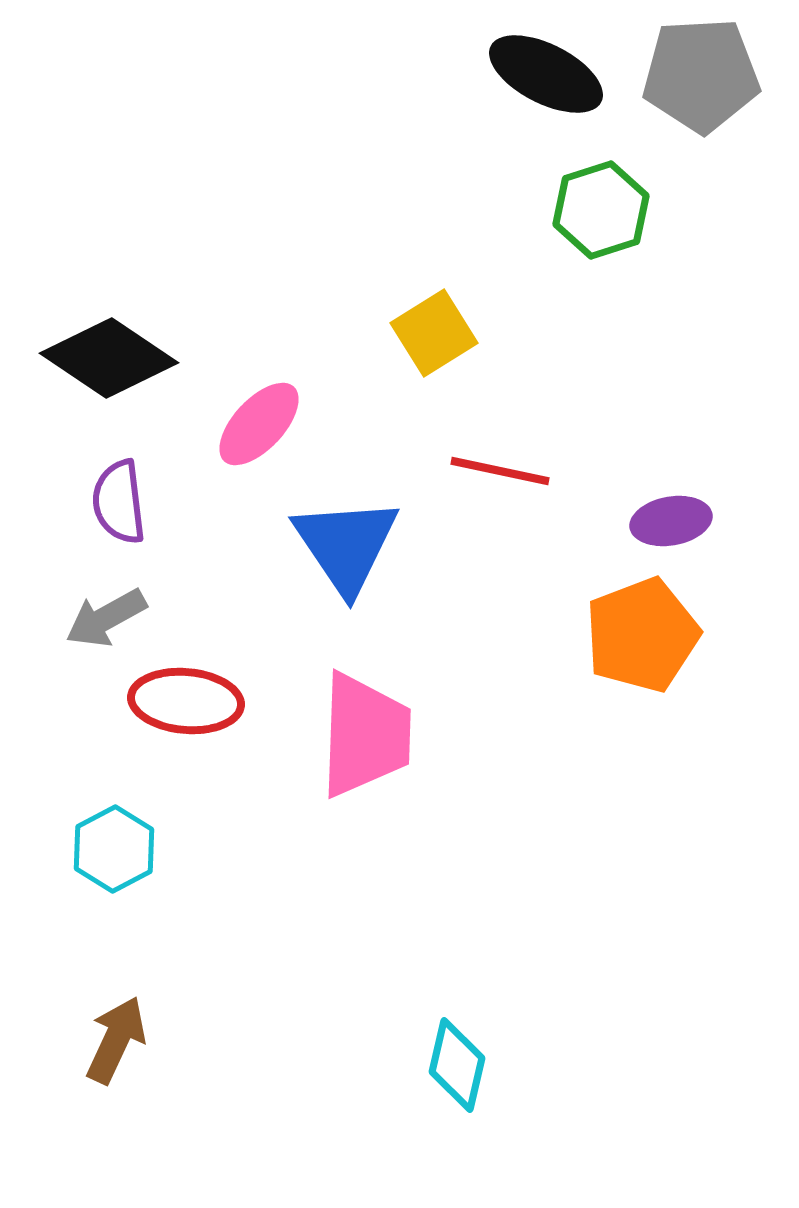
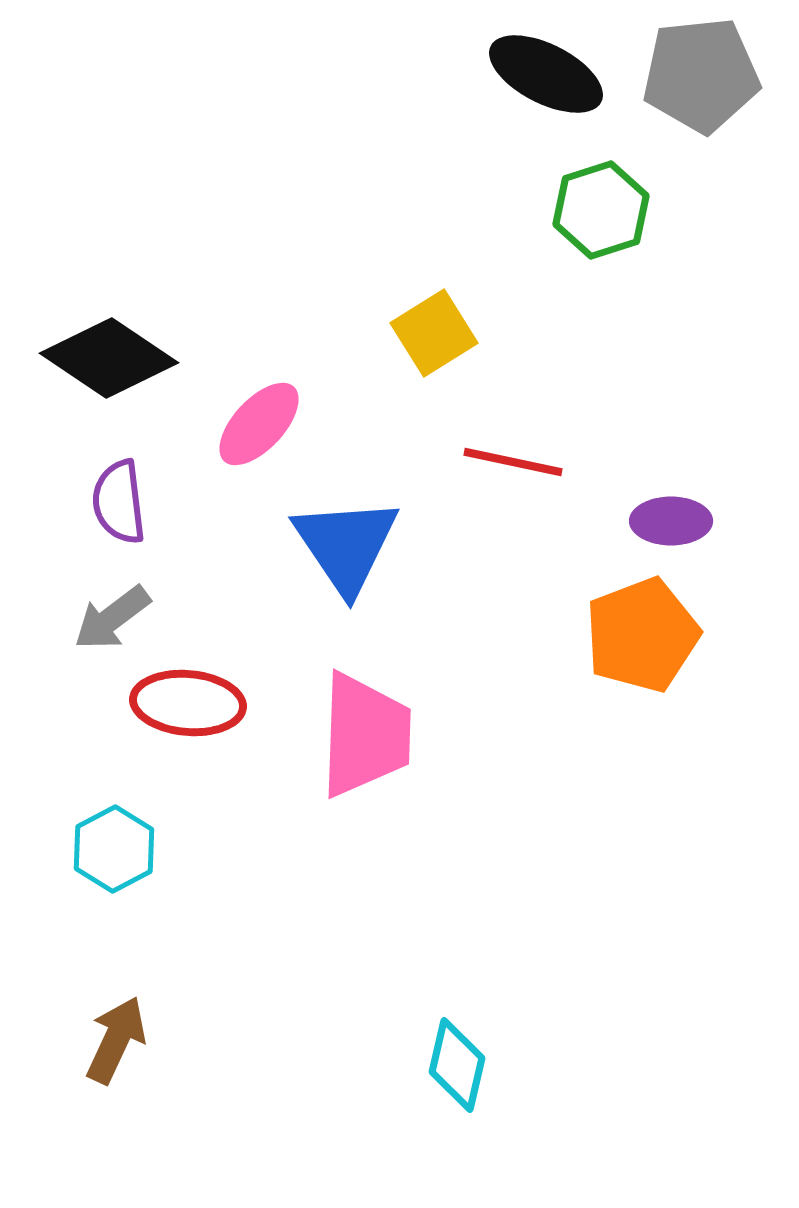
gray pentagon: rotated 3 degrees counterclockwise
red line: moved 13 px right, 9 px up
purple ellipse: rotated 10 degrees clockwise
gray arrow: moved 6 px right; rotated 8 degrees counterclockwise
red ellipse: moved 2 px right, 2 px down
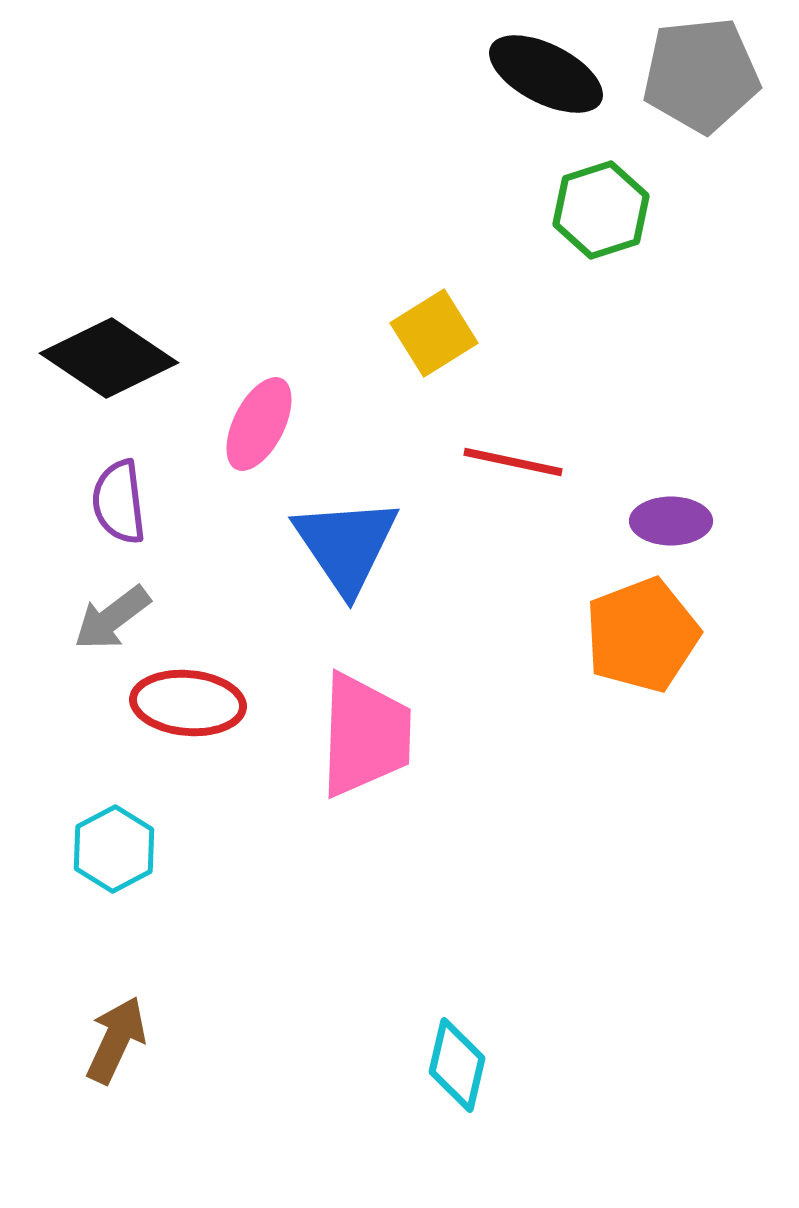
pink ellipse: rotated 16 degrees counterclockwise
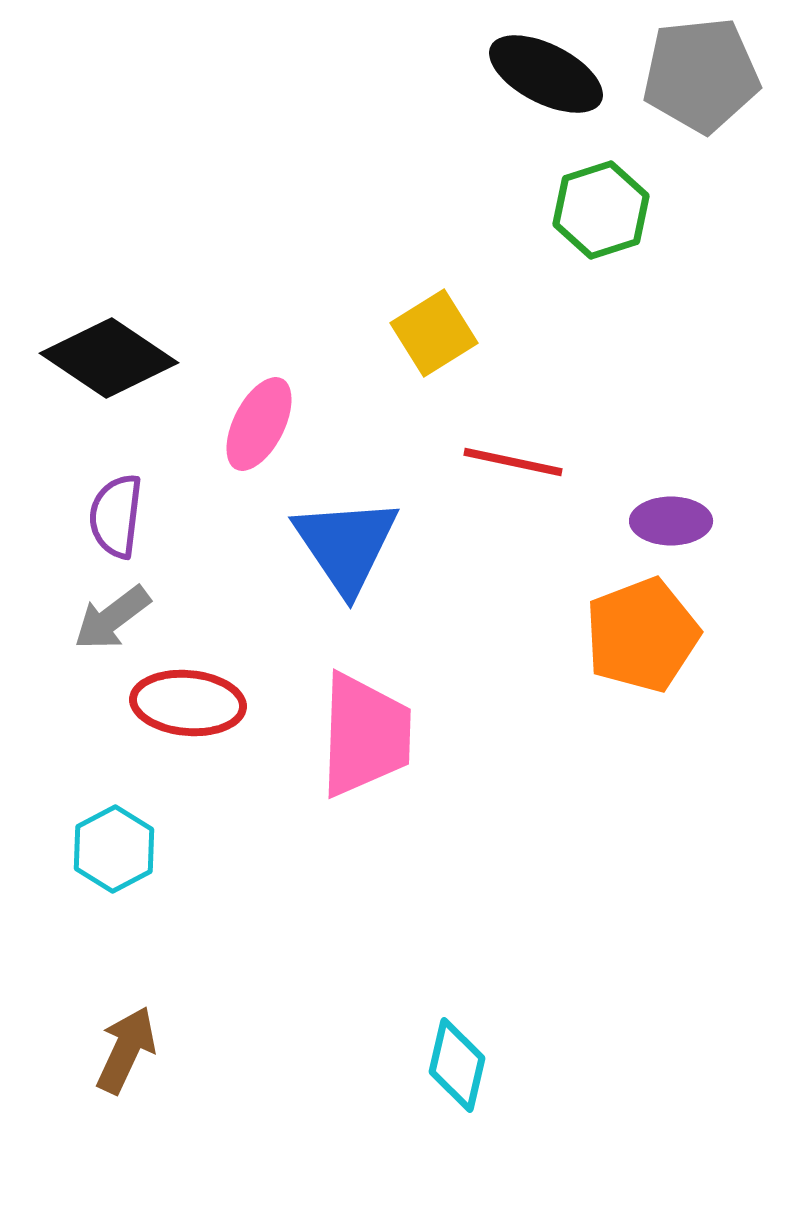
purple semicircle: moved 3 px left, 14 px down; rotated 14 degrees clockwise
brown arrow: moved 10 px right, 10 px down
